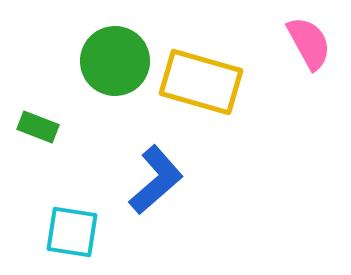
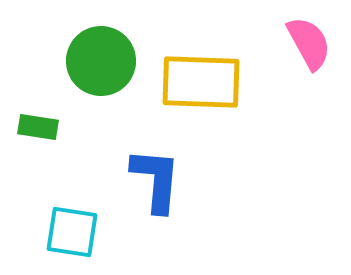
green circle: moved 14 px left
yellow rectangle: rotated 14 degrees counterclockwise
green rectangle: rotated 12 degrees counterclockwise
blue L-shape: rotated 44 degrees counterclockwise
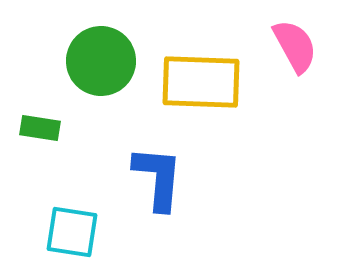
pink semicircle: moved 14 px left, 3 px down
green rectangle: moved 2 px right, 1 px down
blue L-shape: moved 2 px right, 2 px up
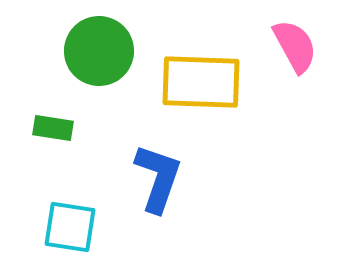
green circle: moved 2 px left, 10 px up
green rectangle: moved 13 px right
blue L-shape: rotated 14 degrees clockwise
cyan square: moved 2 px left, 5 px up
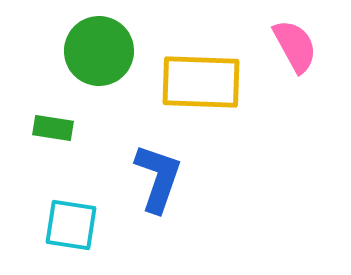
cyan square: moved 1 px right, 2 px up
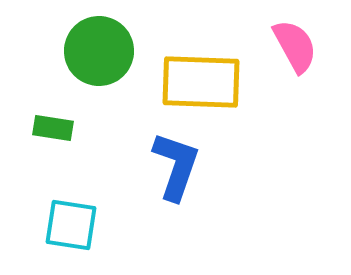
blue L-shape: moved 18 px right, 12 px up
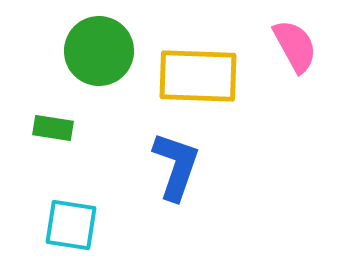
yellow rectangle: moved 3 px left, 6 px up
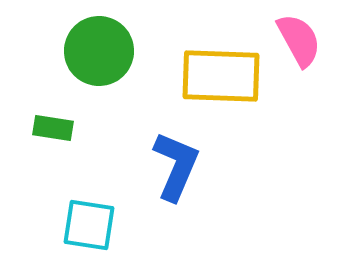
pink semicircle: moved 4 px right, 6 px up
yellow rectangle: moved 23 px right
blue L-shape: rotated 4 degrees clockwise
cyan square: moved 18 px right
